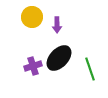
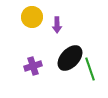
black ellipse: moved 11 px right
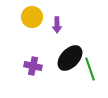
purple cross: rotated 30 degrees clockwise
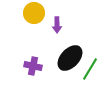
yellow circle: moved 2 px right, 4 px up
green line: rotated 50 degrees clockwise
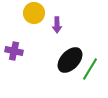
black ellipse: moved 2 px down
purple cross: moved 19 px left, 15 px up
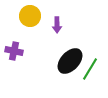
yellow circle: moved 4 px left, 3 px down
black ellipse: moved 1 px down
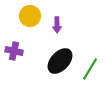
black ellipse: moved 10 px left
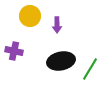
black ellipse: moved 1 px right; rotated 36 degrees clockwise
